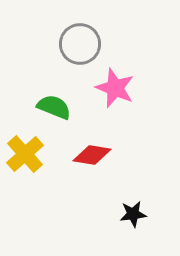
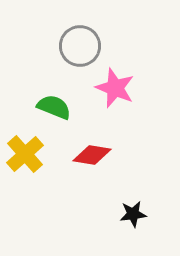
gray circle: moved 2 px down
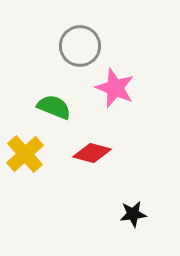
red diamond: moved 2 px up; rotated 6 degrees clockwise
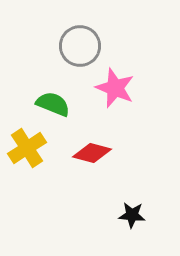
green semicircle: moved 1 px left, 3 px up
yellow cross: moved 2 px right, 6 px up; rotated 9 degrees clockwise
black star: moved 1 px left, 1 px down; rotated 12 degrees clockwise
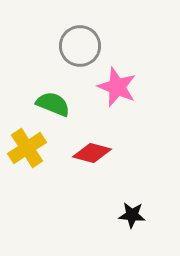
pink star: moved 2 px right, 1 px up
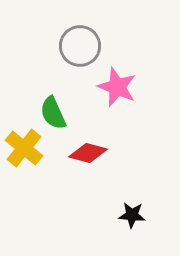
green semicircle: moved 9 px down; rotated 136 degrees counterclockwise
yellow cross: moved 3 px left; rotated 18 degrees counterclockwise
red diamond: moved 4 px left
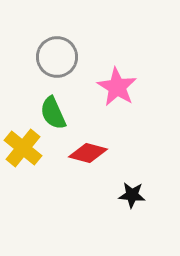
gray circle: moved 23 px left, 11 px down
pink star: rotated 9 degrees clockwise
yellow cross: moved 1 px left
black star: moved 20 px up
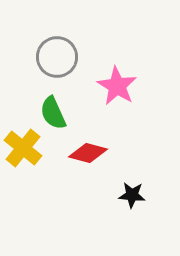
pink star: moved 1 px up
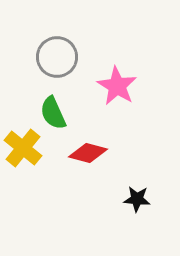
black star: moved 5 px right, 4 px down
